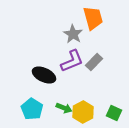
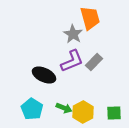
orange trapezoid: moved 3 px left
green square: rotated 28 degrees counterclockwise
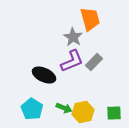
orange trapezoid: moved 1 px down
gray star: moved 3 px down
yellow hexagon: rotated 15 degrees clockwise
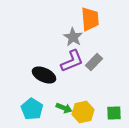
orange trapezoid: rotated 10 degrees clockwise
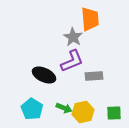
gray rectangle: moved 14 px down; rotated 42 degrees clockwise
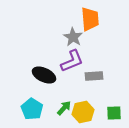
green arrow: rotated 70 degrees counterclockwise
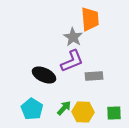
yellow hexagon: rotated 15 degrees clockwise
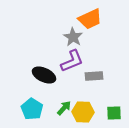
orange trapezoid: rotated 70 degrees clockwise
